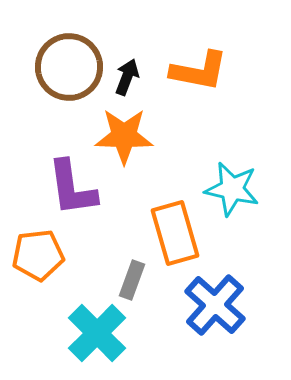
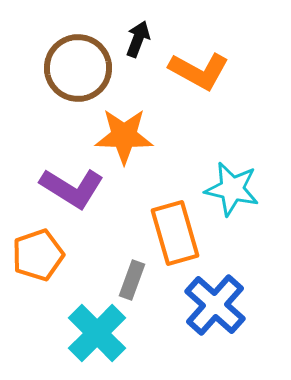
brown circle: moved 9 px right, 1 px down
orange L-shape: rotated 18 degrees clockwise
black arrow: moved 11 px right, 38 px up
purple L-shape: rotated 50 degrees counterclockwise
orange pentagon: rotated 12 degrees counterclockwise
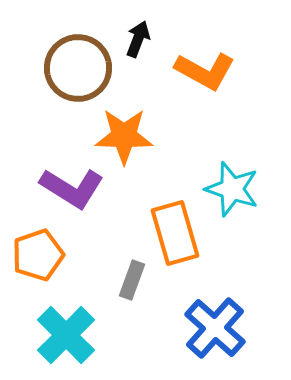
orange L-shape: moved 6 px right
cyan star: rotated 6 degrees clockwise
blue cross: moved 23 px down
cyan cross: moved 31 px left, 2 px down
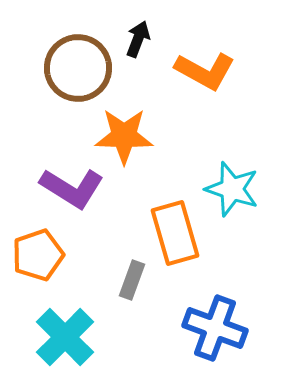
blue cross: rotated 22 degrees counterclockwise
cyan cross: moved 1 px left, 2 px down
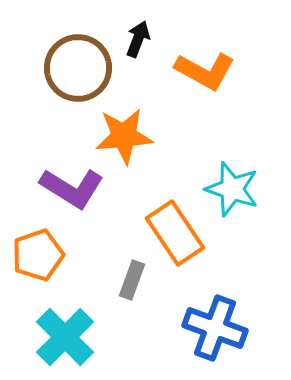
orange star: rotated 6 degrees counterclockwise
orange rectangle: rotated 18 degrees counterclockwise
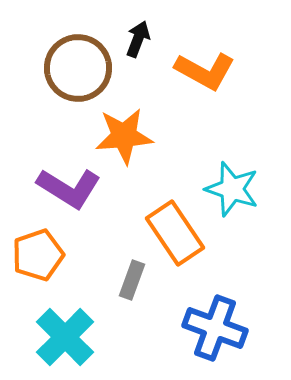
purple L-shape: moved 3 px left
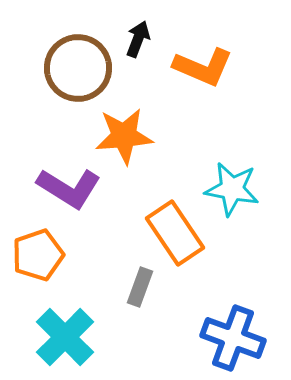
orange L-shape: moved 2 px left, 4 px up; rotated 6 degrees counterclockwise
cyan star: rotated 8 degrees counterclockwise
gray rectangle: moved 8 px right, 7 px down
blue cross: moved 18 px right, 10 px down
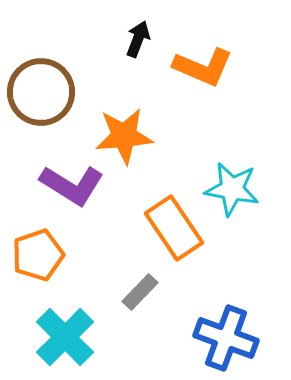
brown circle: moved 37 px left, 24 px down
purple L-shape: moved 3 px right, 3 px up
orange rectangle: moved 1 px left, 5 px up
gray rectangle: moved 5 px down; rotated 24 degrees clockwise
blue cross: moved 7 px left
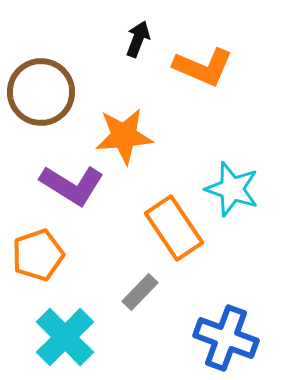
cyan star: rotated 8 degrees clockwise
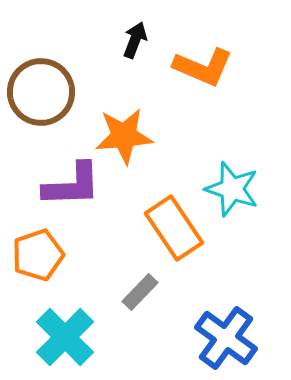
black arrow: moved 3 px left, 1 px down
purple L-shape: rotated 34 degrees counterclockwise
blue cross: rotated 16 degrees clockwise
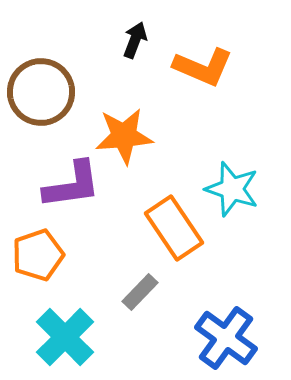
purple L-shape: rotated 6 degrees counterclockwise
